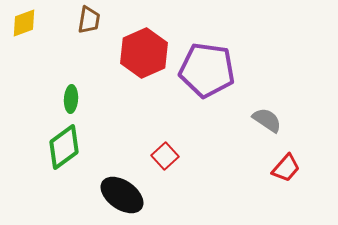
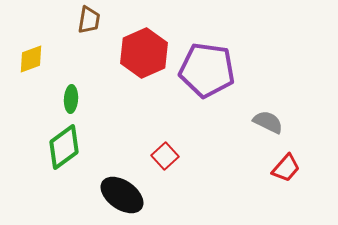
yellow diamond: moved 7 px right, 36 px down
gray semicircle: moved 1 px right, 2 px down; rotated 8 degrees counterclockwise
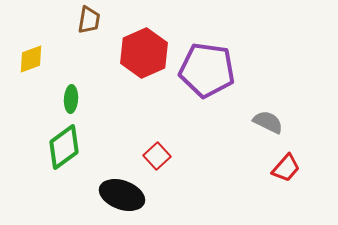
red square: moved 8 px left
black ellipse: rotated 15 degrees counterclockwise
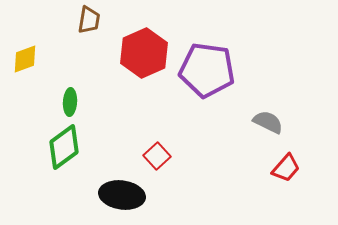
yellow diamond: moved 6 px left
green ellipse: moved 1 px left, 3 px down
black ellipse: rotated 12 degrees counterclockwise
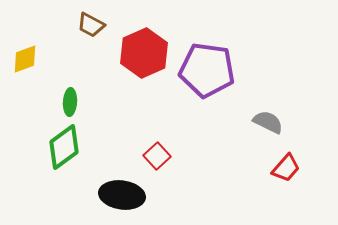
brown trapezoid: moved 2 px right, 5 px down; rotated 108 degrees clockwise
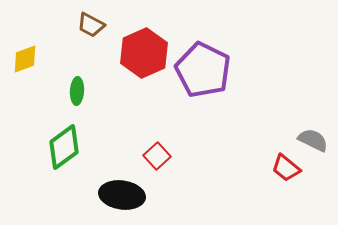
purple pentagon: moved 4 px left; rotated 18 degrees clockwise
green ellipse: moved 7 px right, 11 px up
gray semicircle: moved 45 px right, 18 px down
red trapezoid: rotated 88 degrees clockwise
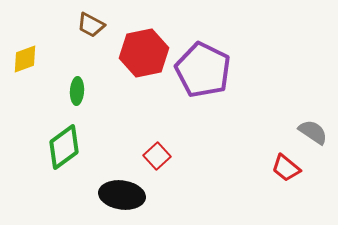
red hexagon: rotated 12 degrees clockwise
gray semicircle: moved 8 px up; rotated 8 degrees clockwise
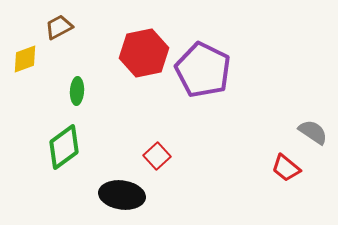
brown trapezoid: moved 32 px left, 2 px down; rotated 124 degrees clockwise
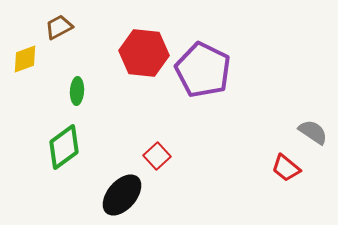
red hexagon: rotated 18 degrees clockwise
black ellipse: rotated 57 degrees counterclockwise
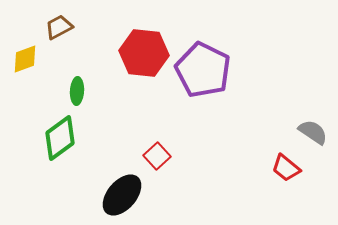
green diamond: moved 4 px left, 9 px up
